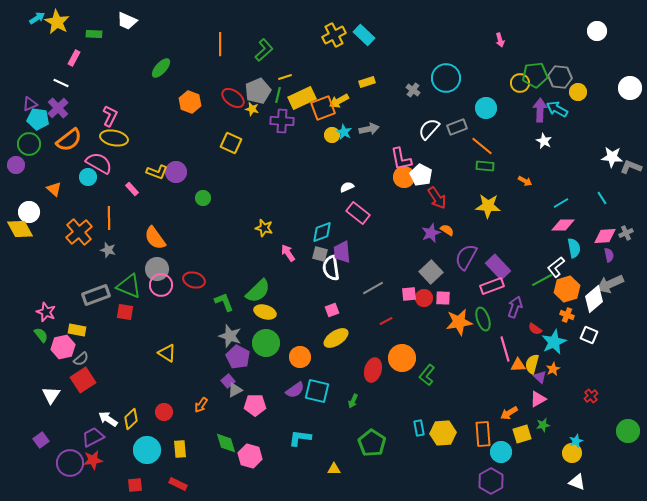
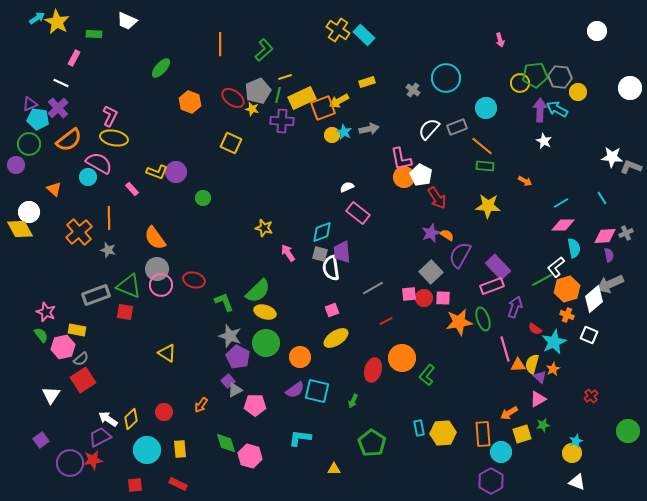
yellow cross at (334, 35): moved 4 px right, 5 px up; rotated 30 degrees counterclockwise
orange semicircle at (447, 230): moved 5 px down
purple semicircle at (466, 257): moved 6 px left, 2 px up
purple trapezoid at (93, 437): moved 7 px right
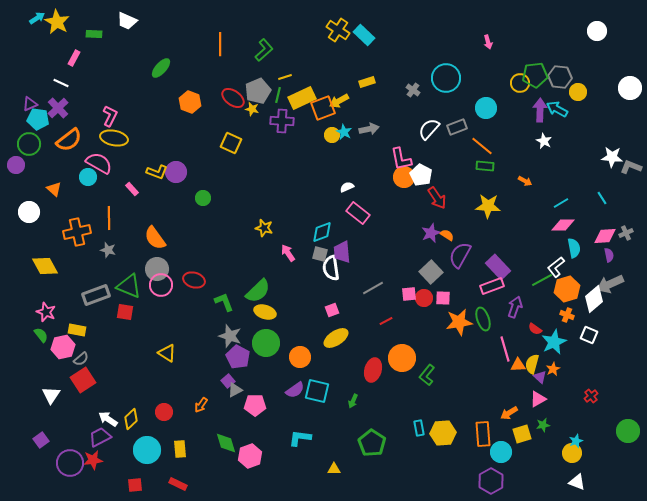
pink arrow at (500, 40): moved 12 px left, 2 px down
yellow diamond at (20, 229): moved 25 px right, 37 px down
orange cross at (79, 232): moved 2 px left; rotated 28 degrees clockwise
pink hexagon at (250, 456): rotated 25 degrees clockwise
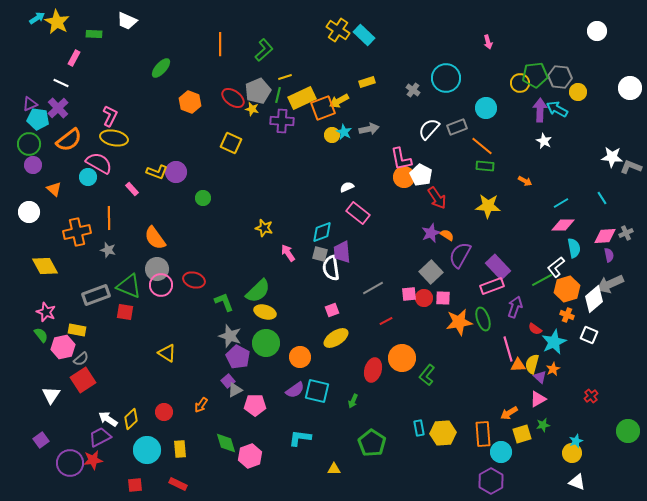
purple circle at (16, 165): moved 17 px right
pink line at (505, 349): moved 3 px right
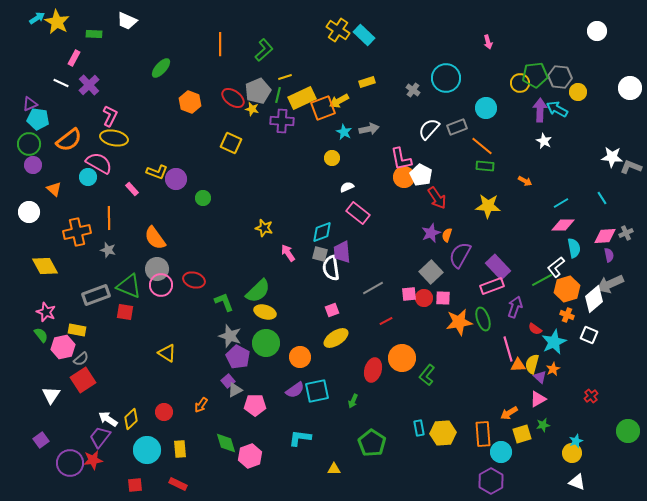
purple cross at (58, 108): moved 31 px right, 23 px up
yellow circle at (332, 135): moved 23 px down
purple circle at (176, 172): moved 7 px down
orange semicircle at (447, 235): rotated 104 degrees counterclockwise
cyan square at (317, 391): rotated 25 degrees counterclockwise
purple trapezoid at (100, 437): rotated 25 degrees counterclockwise
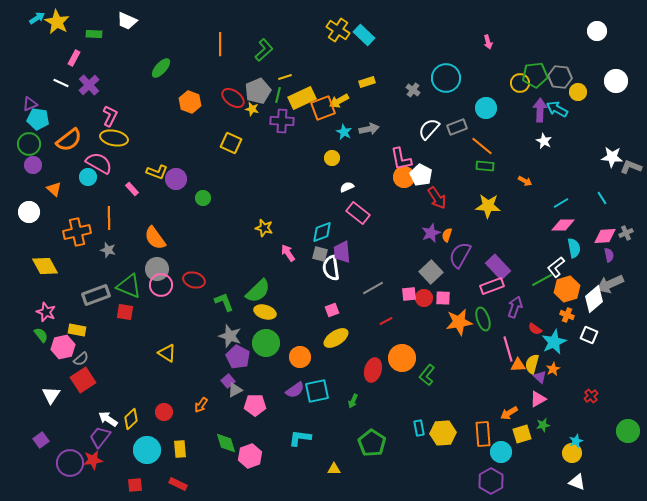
white circle at (630, 88): moved 14 px left, 7 px up
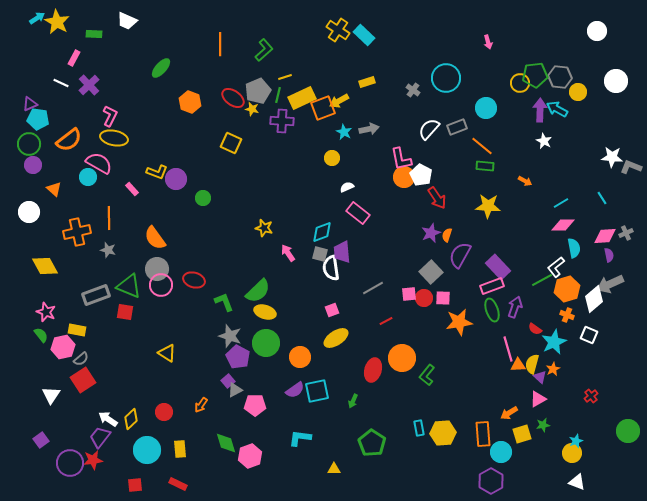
green ellipse at (483, 319): moved 9 px right, 9 px up
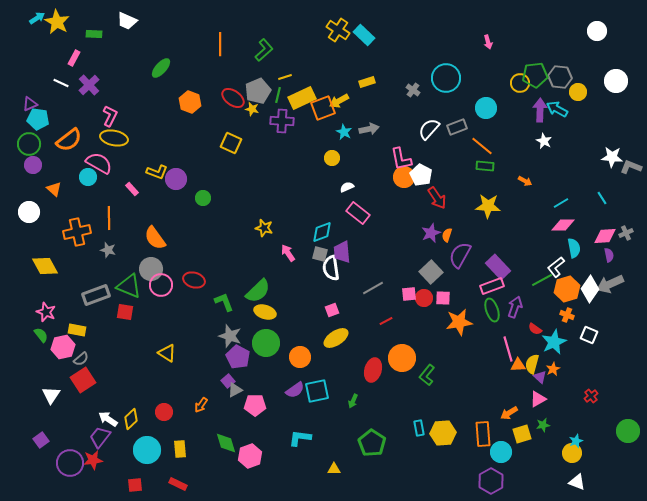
gray circle at (157, 269): moved 6 px left
white diamond at (594, 299): moved 4 px left, 10 px up; rotated 16 degrees counterclockwise
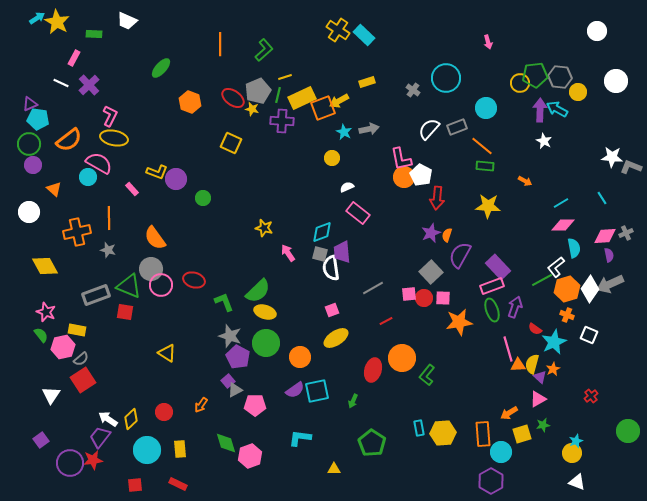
red arrow at (437, 198): rotated 40 degrees clockwise
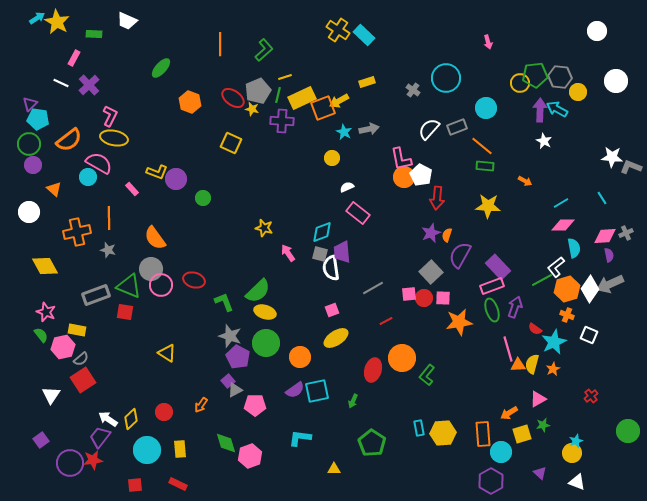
purple triangle at (30, 104): rotated 21 degrees counterclockwise
purple triangle at (540, 377): moved 96 px down
